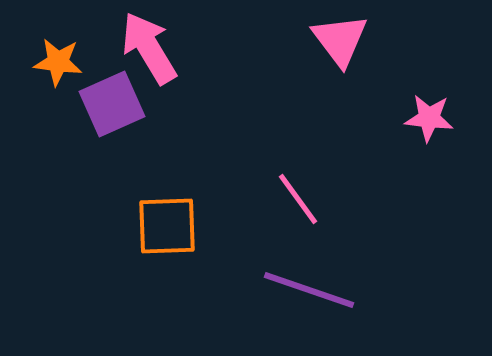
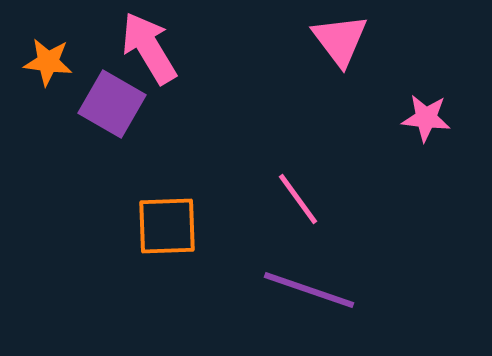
orange star: moved 10 px left
purple square: rotated 36 degrees counterclockwise
pink star: moved 3 px left
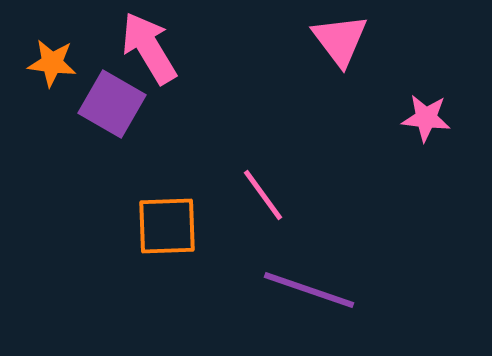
orange star: moved 4 px right, 1 px down
pink line: moved 35 px left, 4 px up
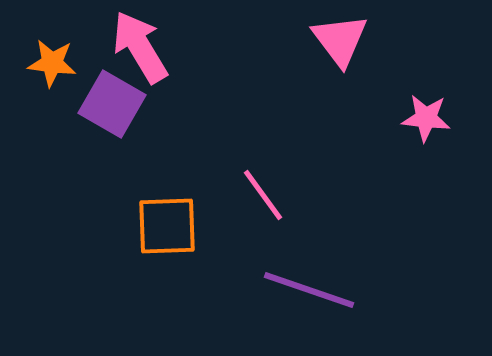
pink arrow: moved 9 px left, 1 px up
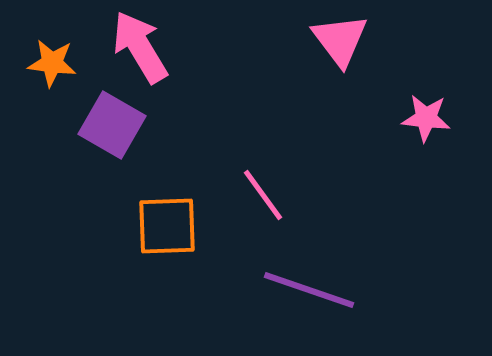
purple square: moved 21 px down
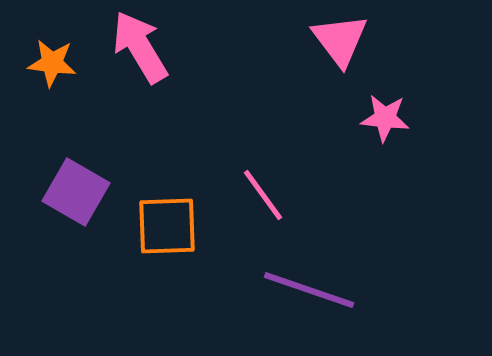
pink star: moved 41 px left
purple square: moved 36 px left, 67 px down
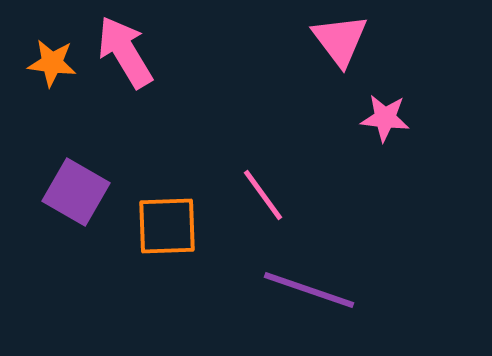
pink arrow: moved 15 px left, 5 px down
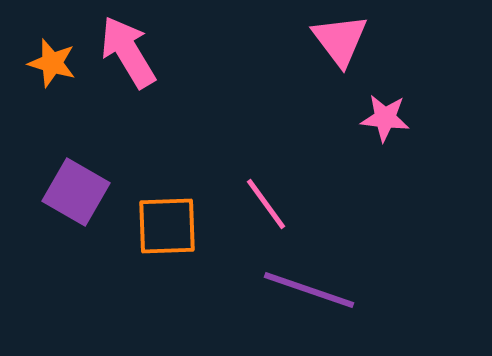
pink arrow: moved 3 px right
orange star: rotated 9 degrees clockwise
pink line: moved 3 px right, 9 px down
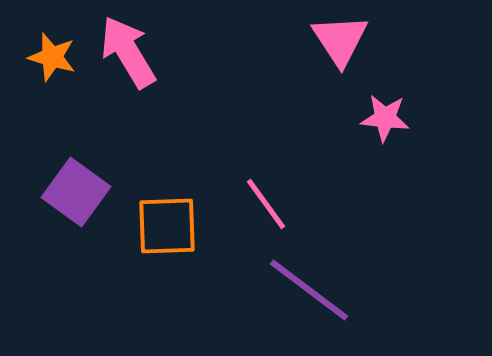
pink triangle: rotated 4 degrees clockwise
orange star: moved 6 px up
purple square: rotated 6 degrees clockwise
purple line: rotated 18 degrees clockwise
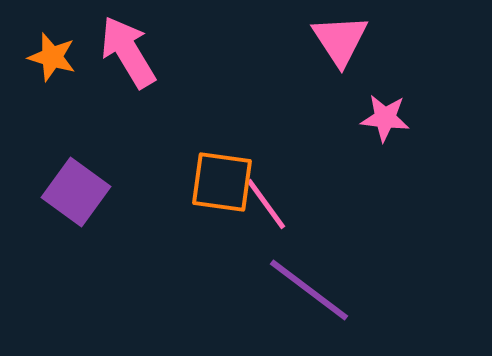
orange square: moved 55 px right, 44 px up; rotated 10 degrees clockwise
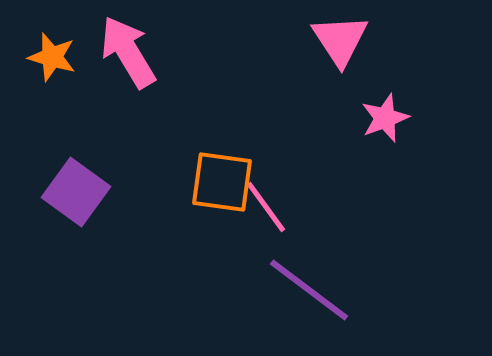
pink star: rotated 27 degrees counterclockwise
pink line: moved 3 px down
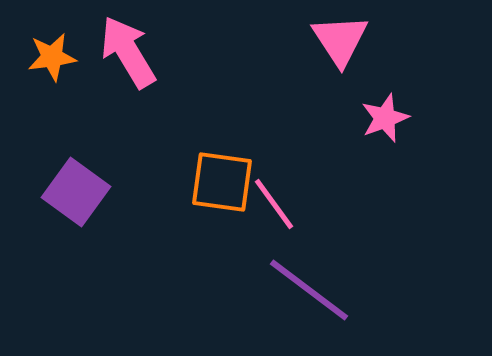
orange star: rotated 24 degrees counterclockwise
pink line: moved 8 px right, 3 px up
